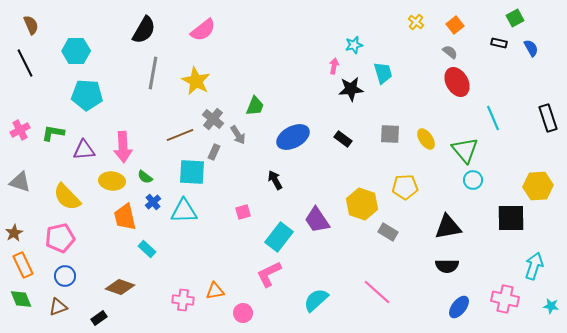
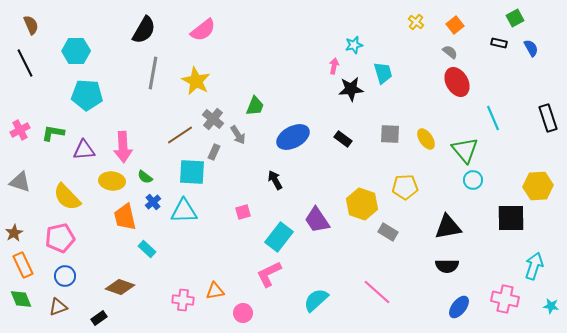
brown line at (180, 135): rotated 12 degrees counterclockwise
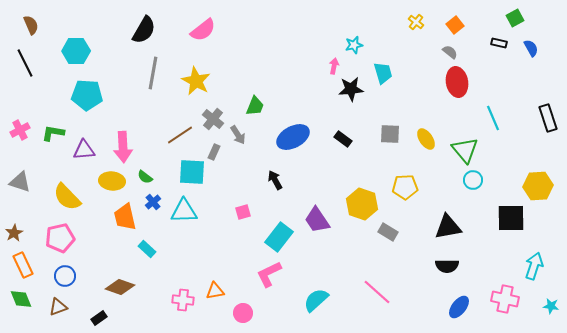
red ellipse at (457, 82): rotated 20 degrees clockwise
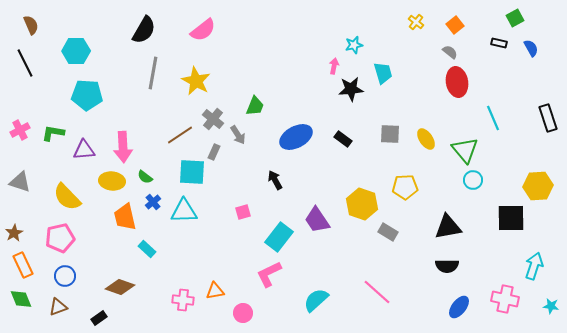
blue ellipse at (293, 137): moved 3 px right
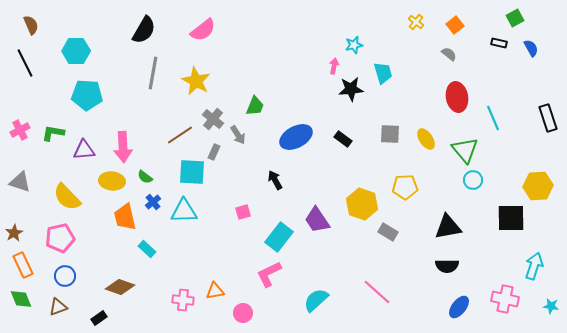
gray semicircle at (450, 52): moved 1 px left, 2 px down
red ellipse at (457, 82): moved 15 px down
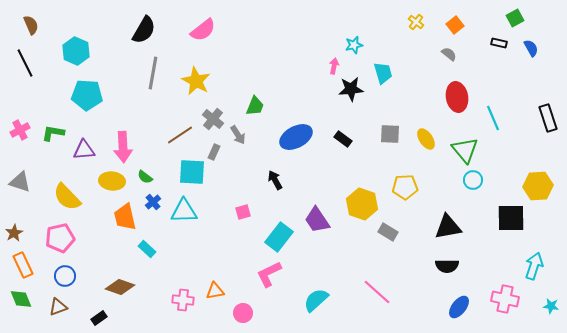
cyan hexagon at (76, 51): rotated 24 degrees clockwise
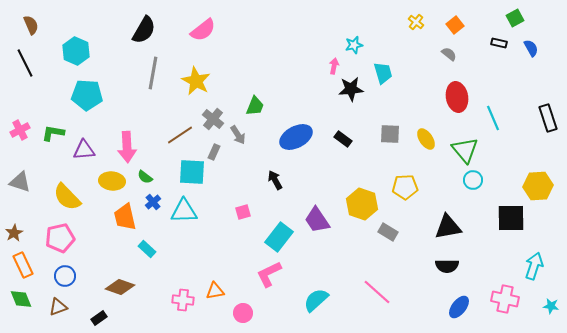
pink arrow at (123, 147): moved 4 px right
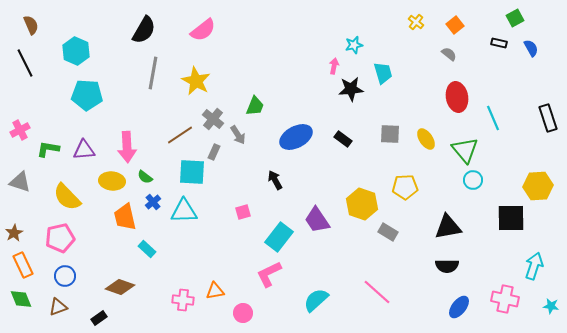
green L-shape at (53, 133): moved 5 px left, 16 px down
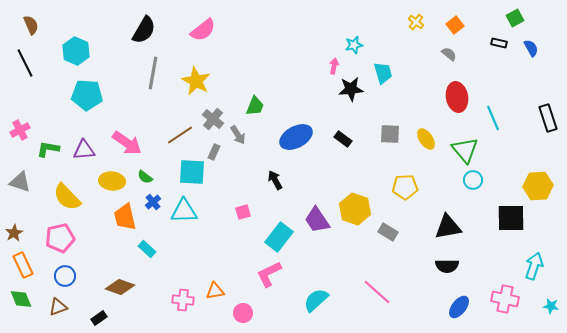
pink arrow at (127, 147): moved 4 px up; rotated 52 degrees counterclockwise
yellow hexagon at (362, 204): moved 7 px left, 5 px down
